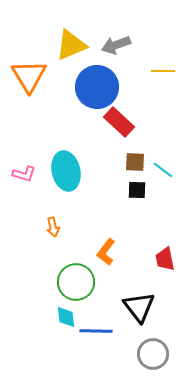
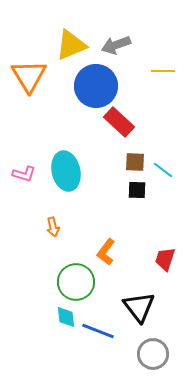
blue circle: moved 1 px left, 1 px up
red trapezoid: rotated 30 degrees clockwise
blue line: moved 2 px right; rotated 20 degrees clockwise
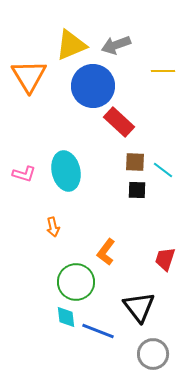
blue circle: moved 3 px left
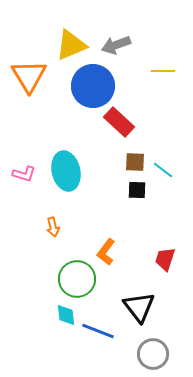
green circle: moved 1 px right, 3 px up
cyan diamond: moved 2 px up
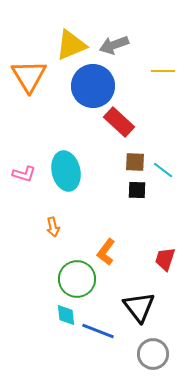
gray arrow: moved 2 px left
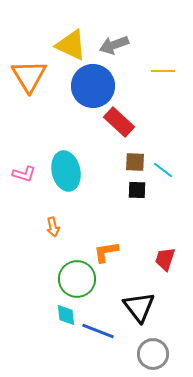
yellow triangle: rotated 48 degrees clockwise
orange L-shape: rotated 44 degrees clockwise
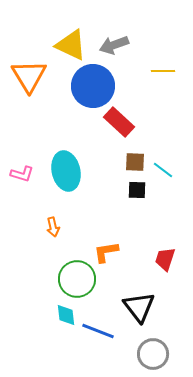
pink L-shape: moved 2 px left
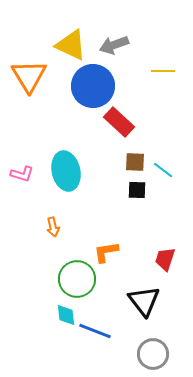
black triangle: moved 5 px right, 6 px up
blue line: moved 3 px left
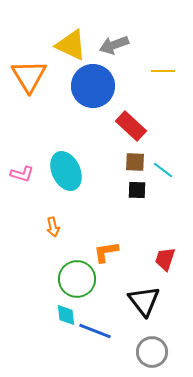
red rectangle: moved 12 px right, 4 px down
cyan ellipse: rotated 12 degrees counterclockwise
gray circle: moved 1 px left, 2 px up
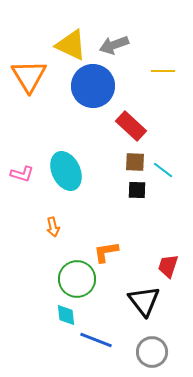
red trapezoid: moved 3 px right, 7 px down
blue line: moved 1 px right, 9 px down
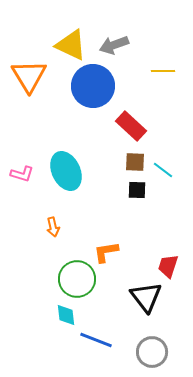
black triangle: moved 2 px right, 4 px up
